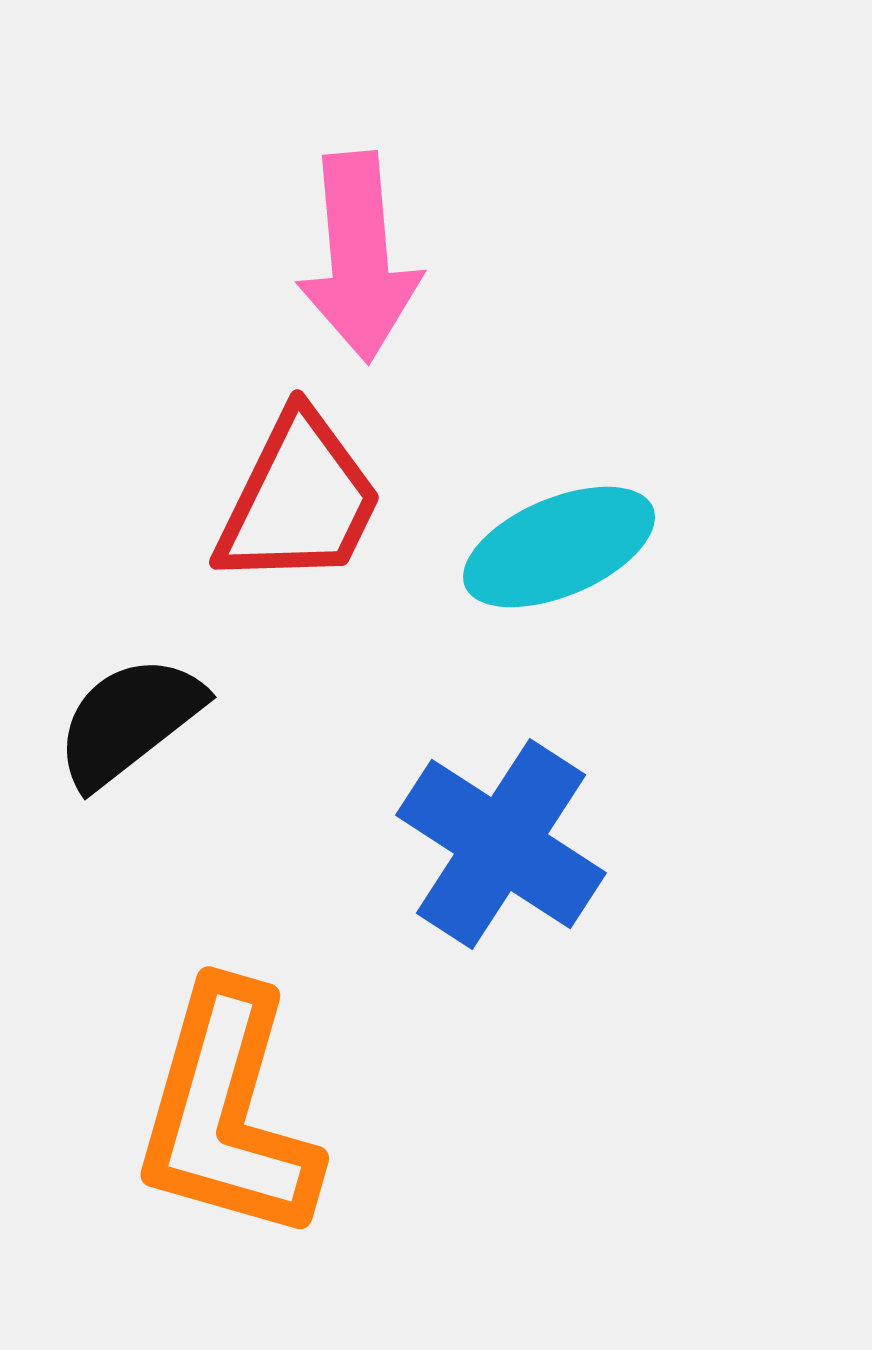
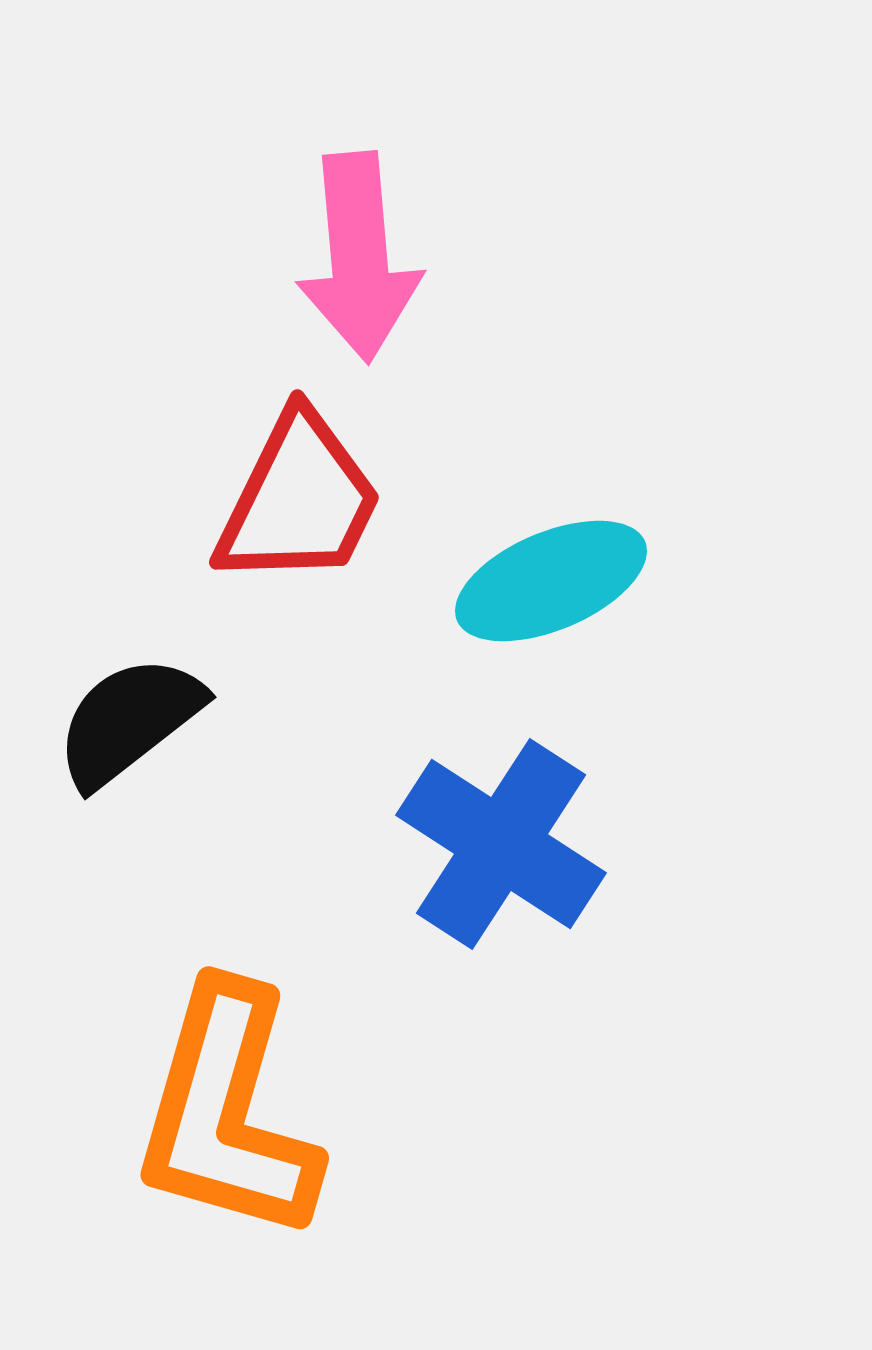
cyan ellipse: moved 8 px left, 34 px down
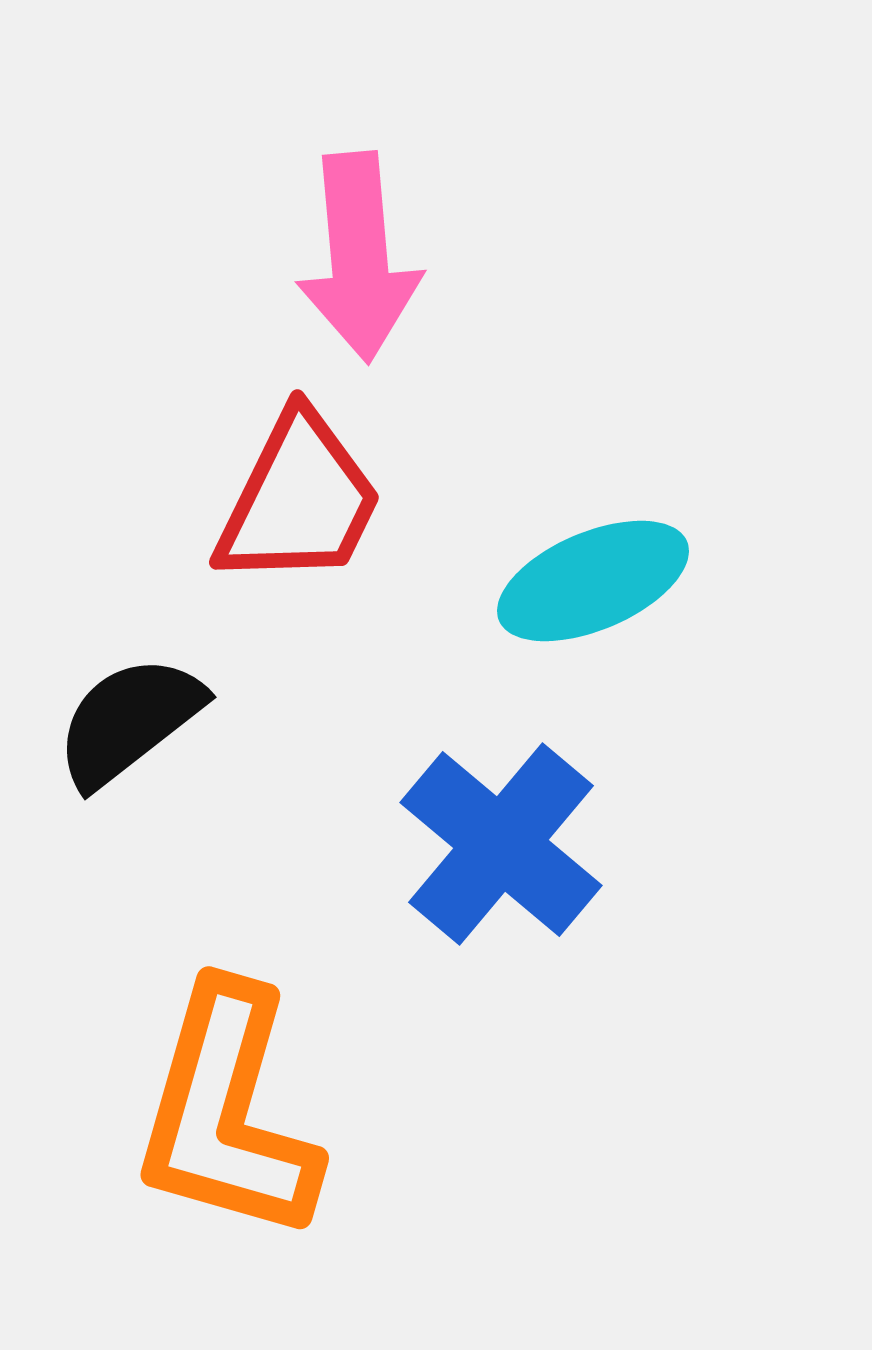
cyan ellipse: moved 42 px right
blue cross: rotated 7 degrees clockwise
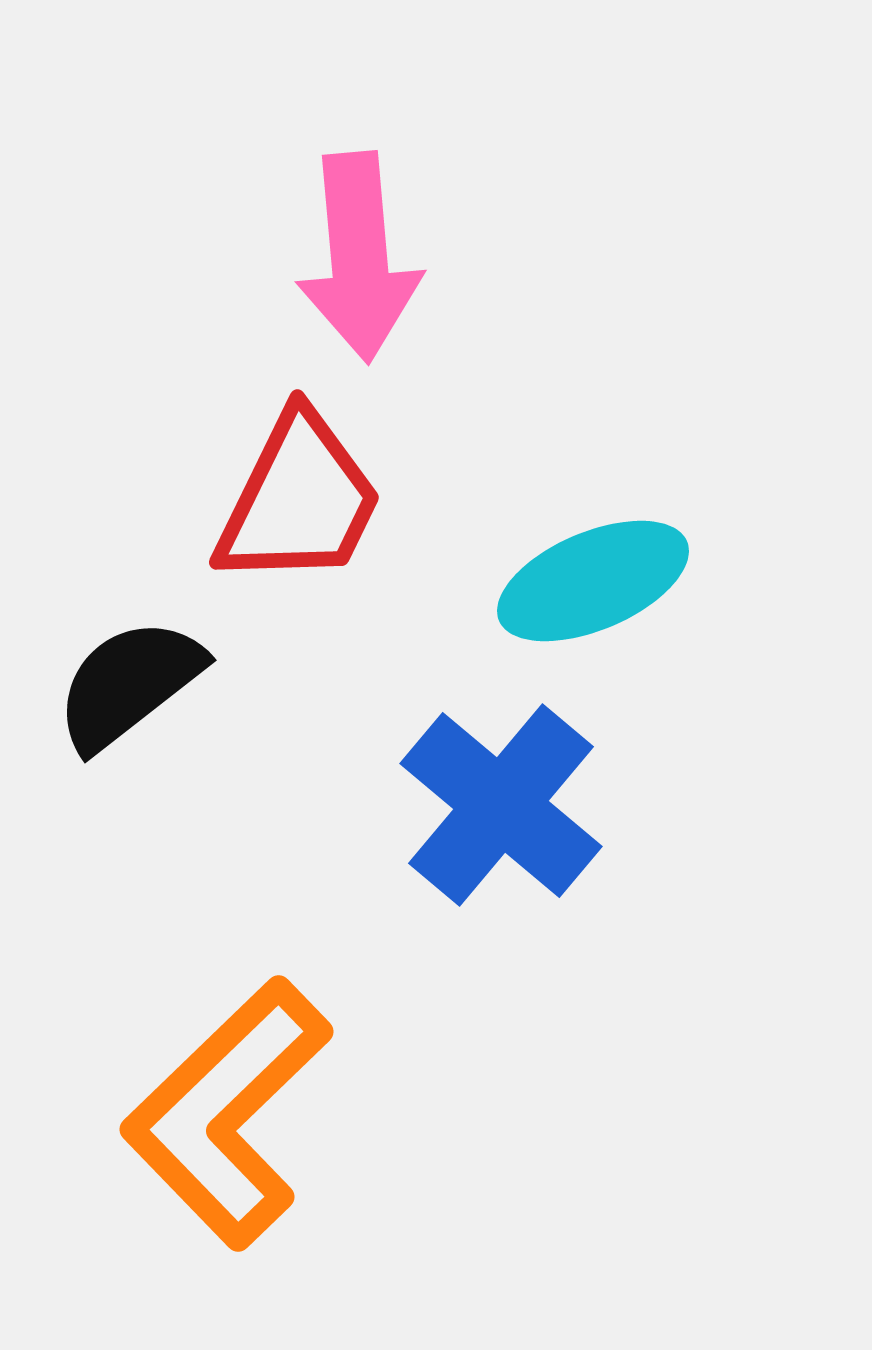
black semicircle: moved 37 px up
blue cross: moved 39 px up
orange L-shape: rotated 30 degrees clockwise
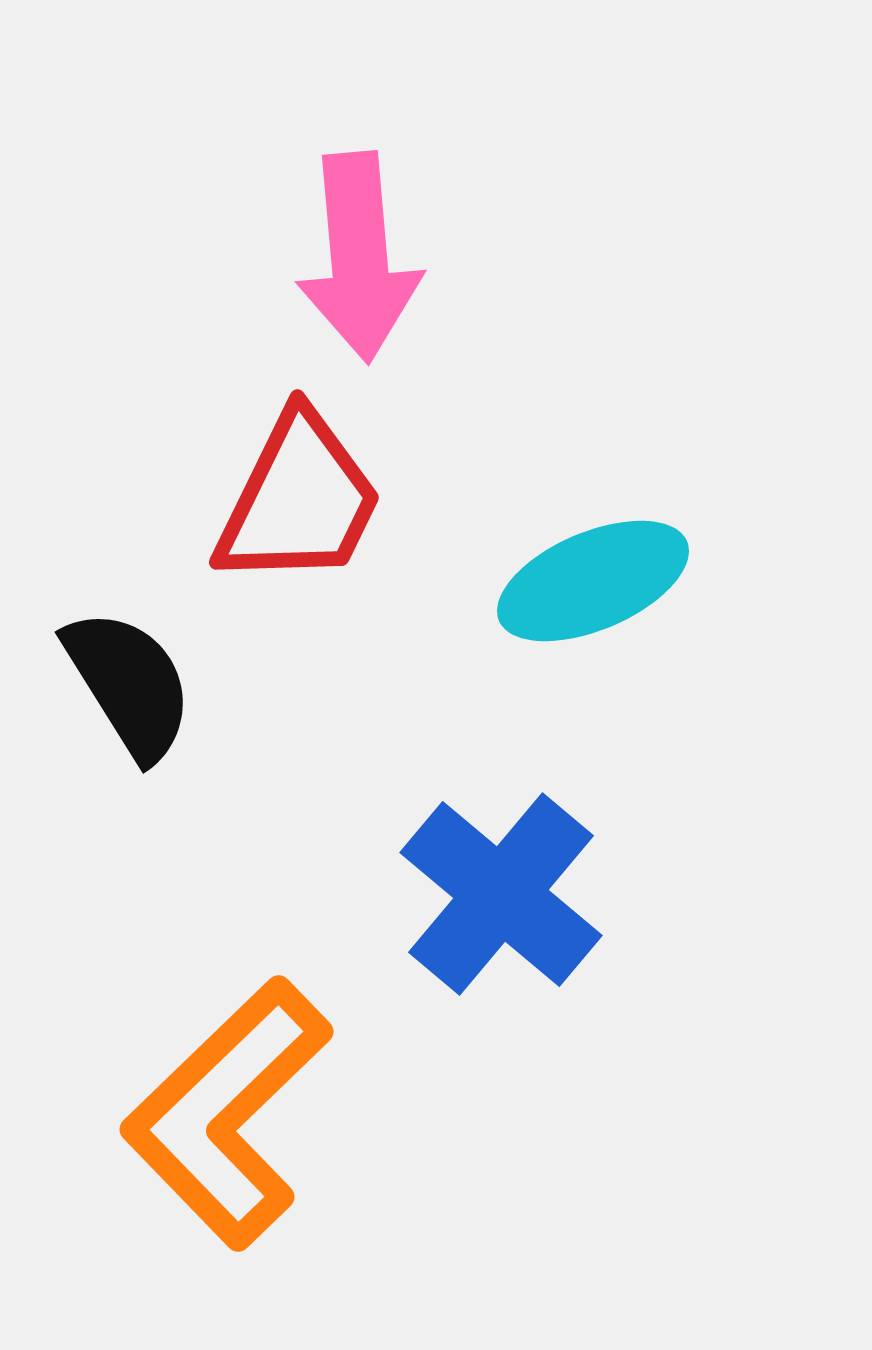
black semicircle: rotated 96 degrees clockwise
blue cross: moved 89 px down
